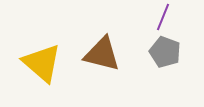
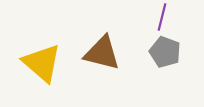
purple line: moved 1 px left; rotated 8 degrees counterclockwise
brown triangle: moved 1 px up
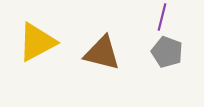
gray pentagon: moved 2 px right
yellow triangle: moved 5 px left, 21 px up; rotated 51 degrees clockwise
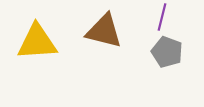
yellow triangle: rotated 24 degrees clockwise
brown triangle: moved 2 px right, 22 px up
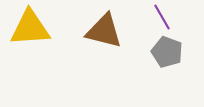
purple line: rotated 44 degrees counterclockwise
yellow triangle: moved 7 px left, 14 px up
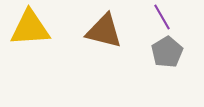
gray pentagon: rotated 20 degrees clockwise
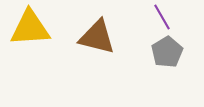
brown triangle: moved 7 px left, 6 px down
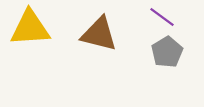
purple line: rotated 24 degrees counterclockwise
brown triangle: moved 2 px right, 3 px up
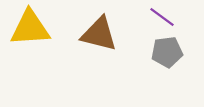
gray pentagon: rotated 24 degrees clockwise
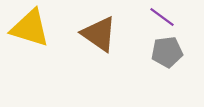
yellow triangle: rotated 21 degrees clockwise
brown triangle: rotated 21 degrees clockwise
